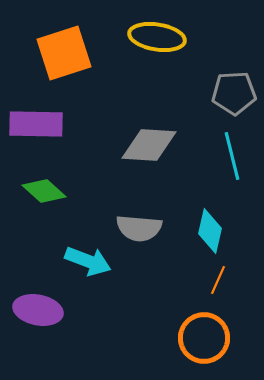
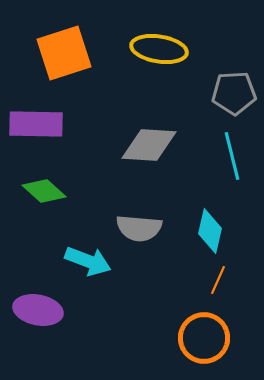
yellow ellipse: moved 2 px right, 12 px down
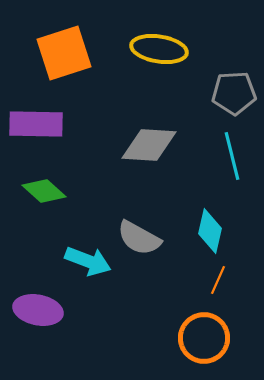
gray semicircle: moved 10 px down; rotated 24 degrees clockwise
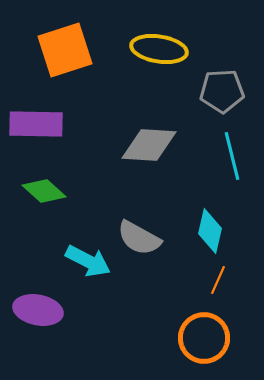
orange square: moved 1 px right, 3 px up
gray pentagon: moved 12 px left, 2 px up
cyan arrow: rotated 6 degrees clockwise
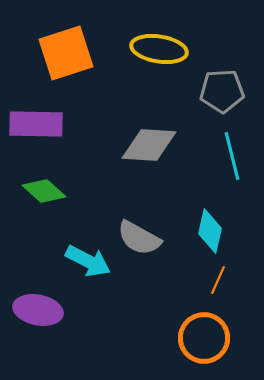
orange square: moved 1 px right, 3 px down
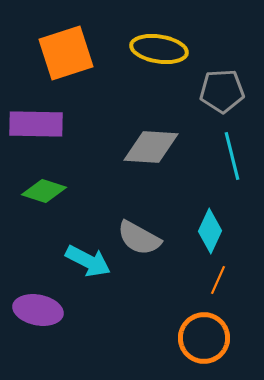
gray diamond: moved 2 px right, 2 px down
green diamond: rotated 24 degrees counterclockwise
cyan diamond: rotated 12 degrees clockwise
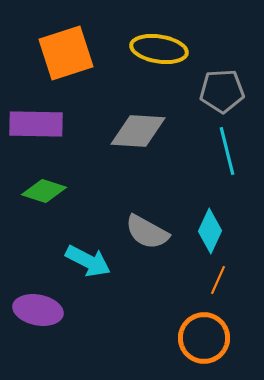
gray diamond: moved 13 px left, 16 px up
cyan line: moved 5 px left, 5 px up
gray semicircle: moved 8 px right, 6 px up
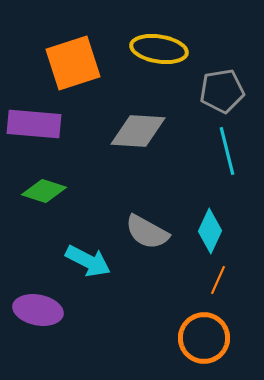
orange square: moved 7 px right, 10 px down
gray pentagon: rotated 6 degrees counterclockwise
purple rectangle: moved 2 px left; rotated 4 degrees clockwise
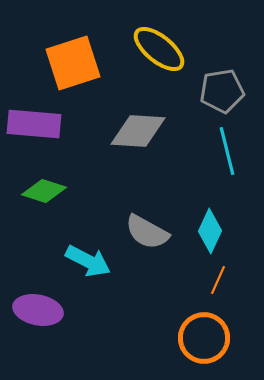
yellow ellipse: rotated 30 degrees clockwise
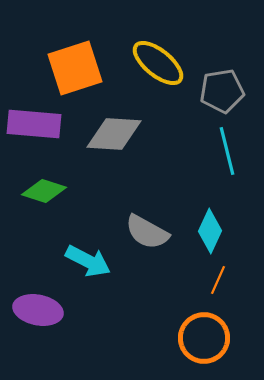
yellow ellipse: moved 1 px left, 14 px down
orange square: moved 2 px right, 5 px down
gray diamond: moved 24 px left, 3 px down
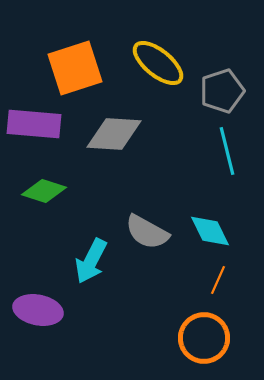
gray pentagon: rotated 9 degrees counterclockwise
cyan diamond: rotated 51 degrees counterclockwise
cyan arrow: moved 3 px right; rotated 90 degrees clockwise
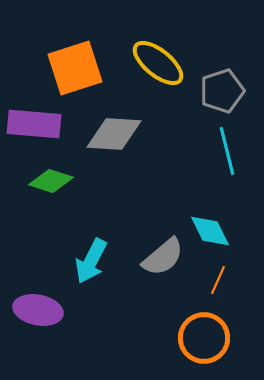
green diamond: moved 7 px right, 10 px up
gray semicircle: moved 16 px right, 25 px down; rotated 69 degrees counterclockwise
